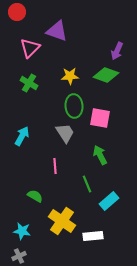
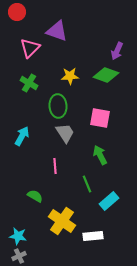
green ellipse: moved 16 px left
cyan star: moved 4 px left, 5 px down
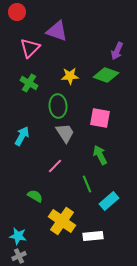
pink line: rotated 49 degrees clockwise
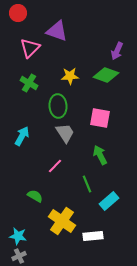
red circle: moved 1 px right, 1 px down
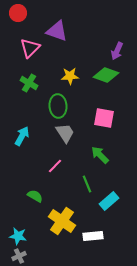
pink square: moved 4 px right
green arrow: rotated 18 degrees counterclockwise
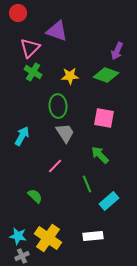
green cross: moved 4 px right, 11 px up
green semicircle: rotated 14 degrees clockwise
yellow cross: moved 14 px left, 17 px down
gray cross: moved 3 px right
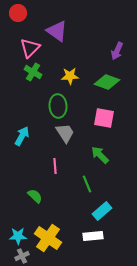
purple triangle: rotated 15 degrees clockwise
green diamond: moved 1 px right, 7 px down
pink line: rotated 49 degrees counterclockwise
cyan rectangle: moved 7 px left, 10 px down
cyan star: rotated 12 degrees counterclockwise
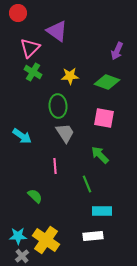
cyan arrow: rotated 96 degrees clockwise
cyan rectangle: rotated 42 degrees clockwise
yellow cross: moved 2 px left, 2 px down
gray cross: rotated 16 degrees counterclockwise
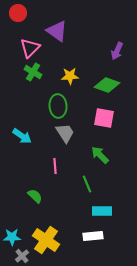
green diamond: moved 3 px down
cyan star: moved 6 px left, 1 px down
